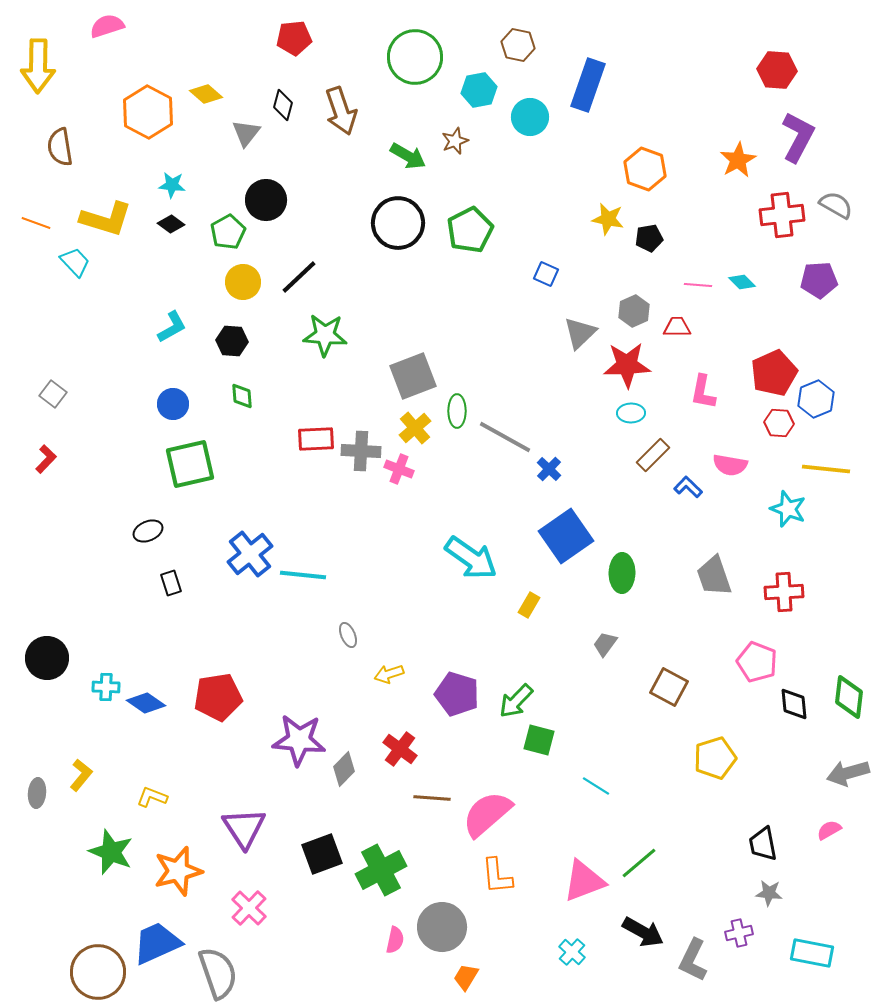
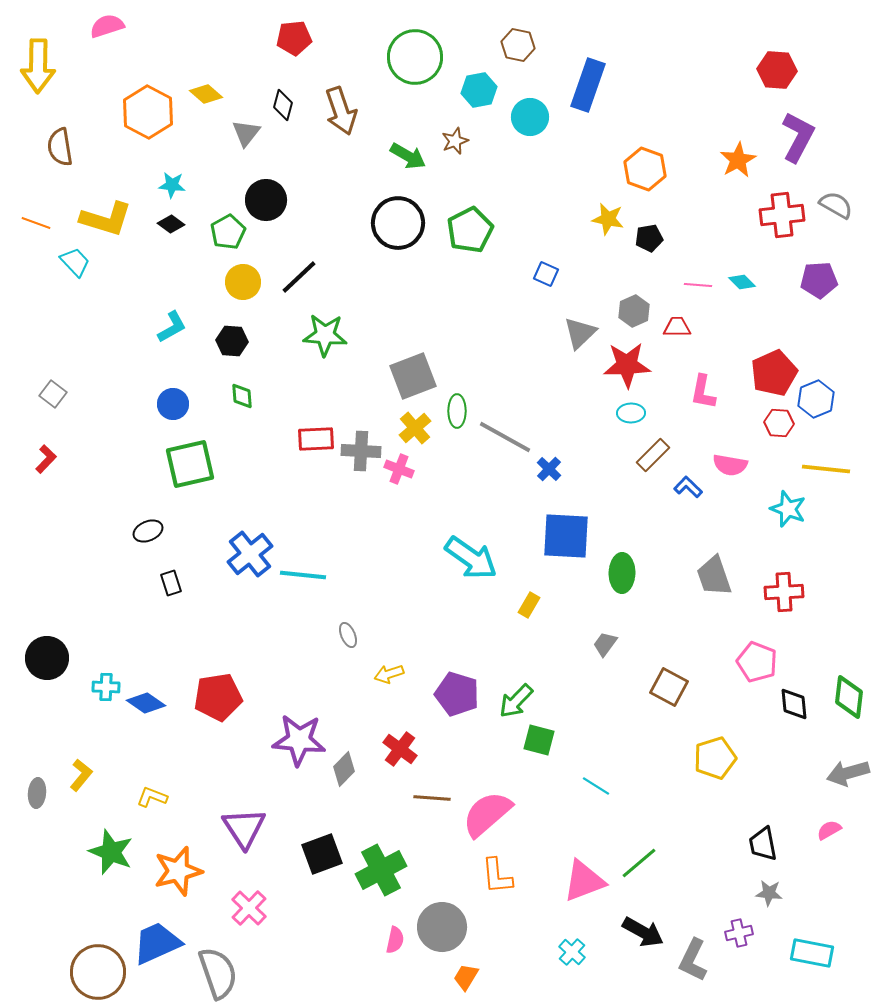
blue square at (566, 536): rotated 38 degrees clockwise
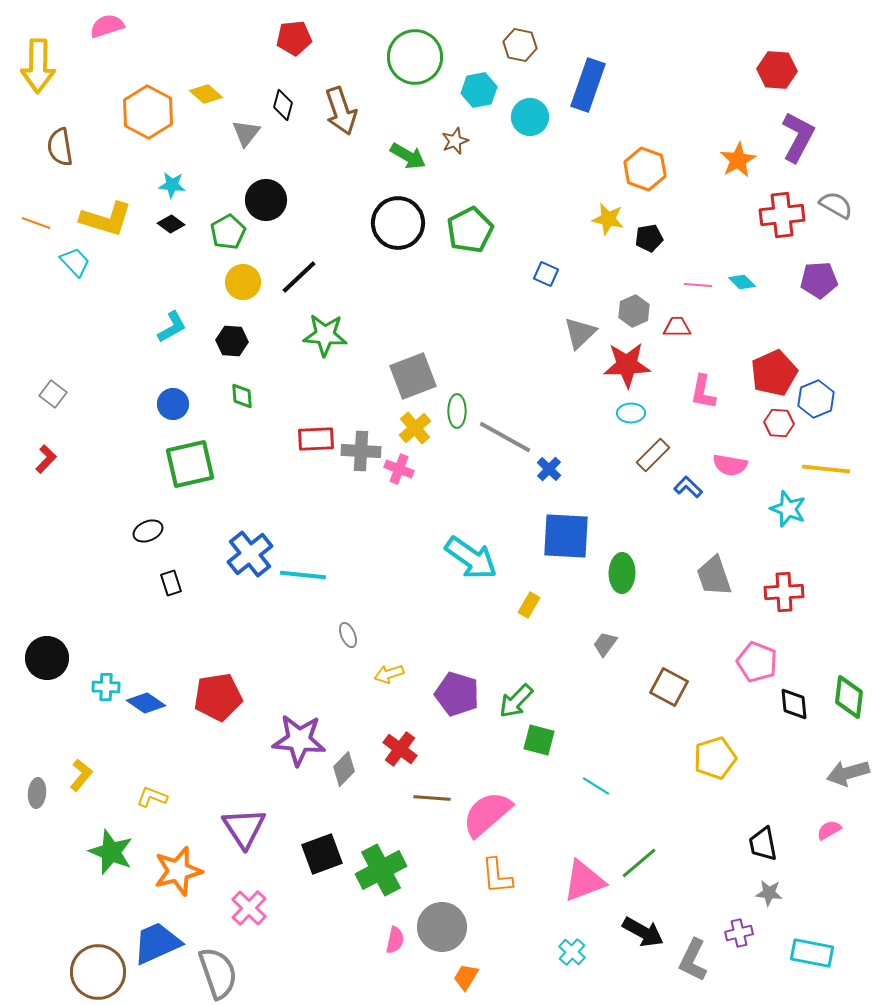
brown hexagon at (518, 45): moved 2 px right
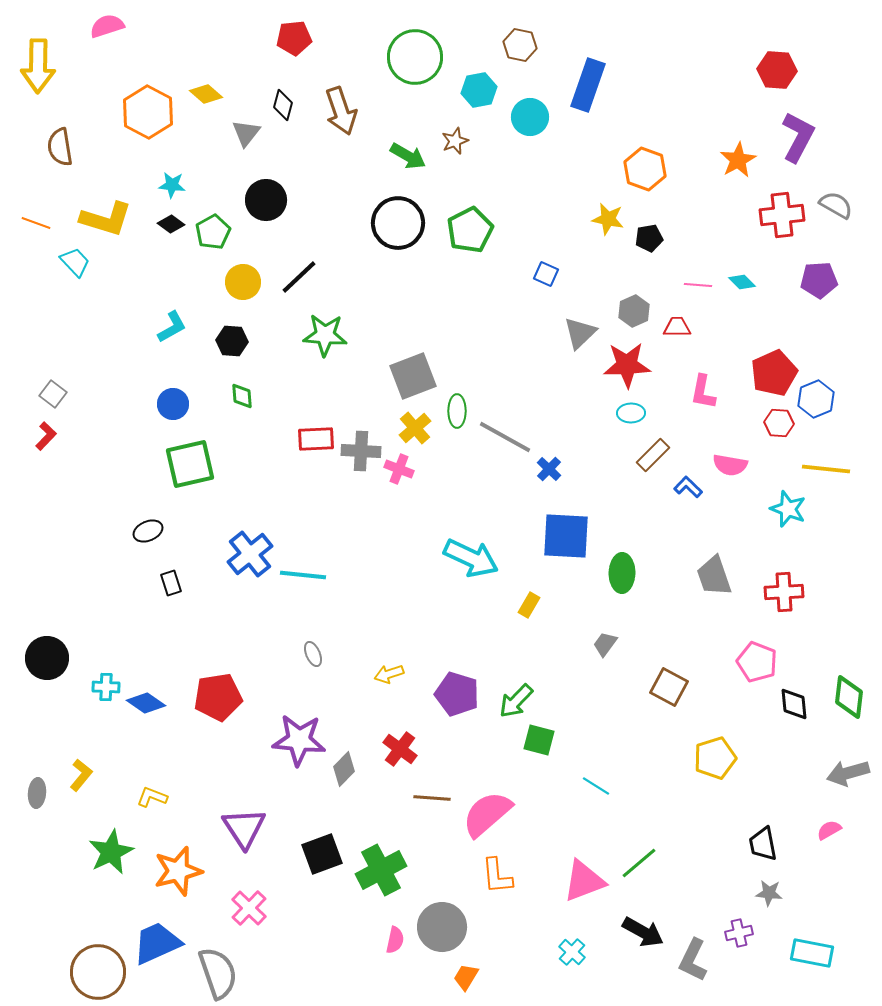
green pentagon at (228, 232): moved 15 px left
red L-shape at (46, 459): moved 23 px up
cyan arrow at (471, 558): rotated 10 degrees counterclockwise
gray ellipse at (348, 635): moved 35 px left, 19 px down
green star at (111, 852): rotated 24 degrees clockwise
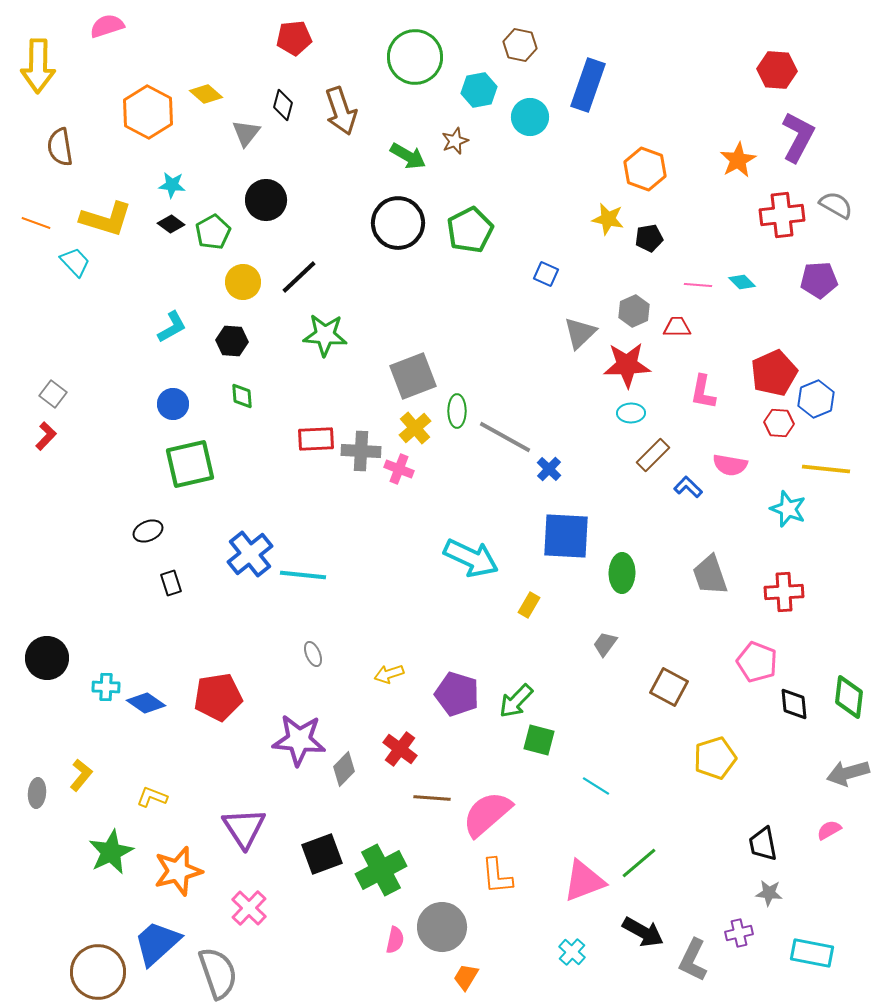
gray trapezoid at (714, 576): moved 4 px left, 1 px up
blue trapezoid at (157, 943): rotated 18 degrees counterclockwise
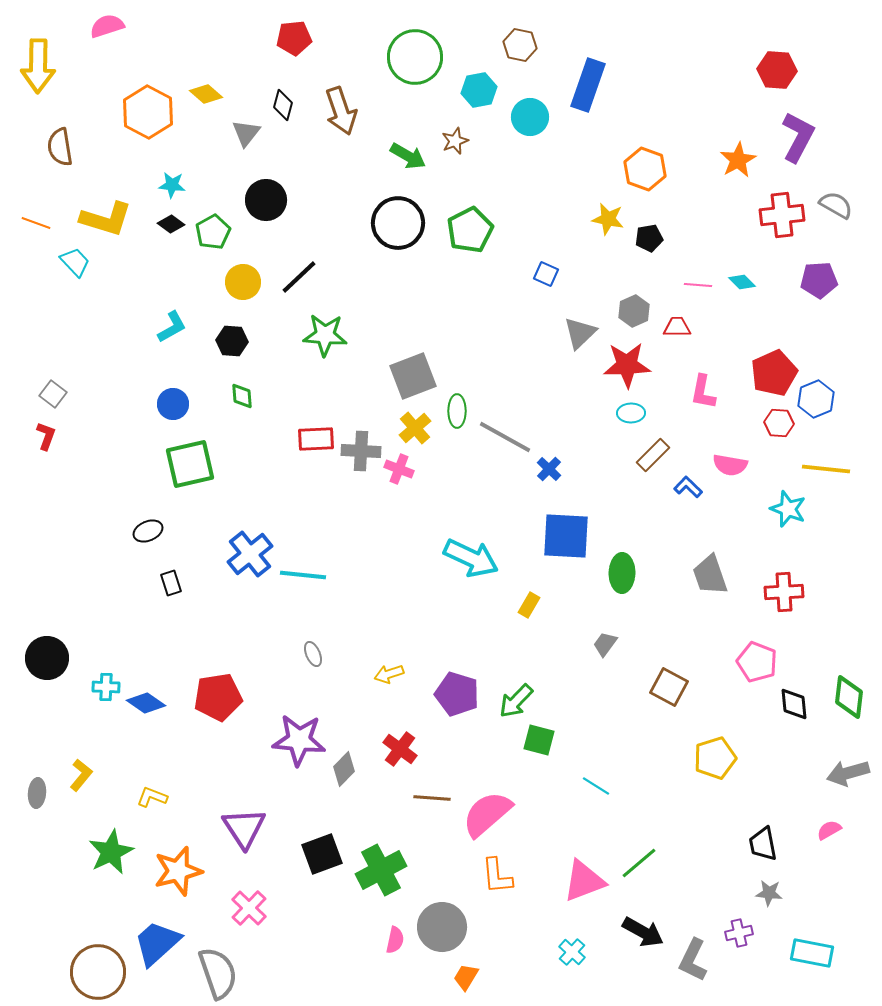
red L-shape at (46, 436): rotated 24 degrees counterclockwise
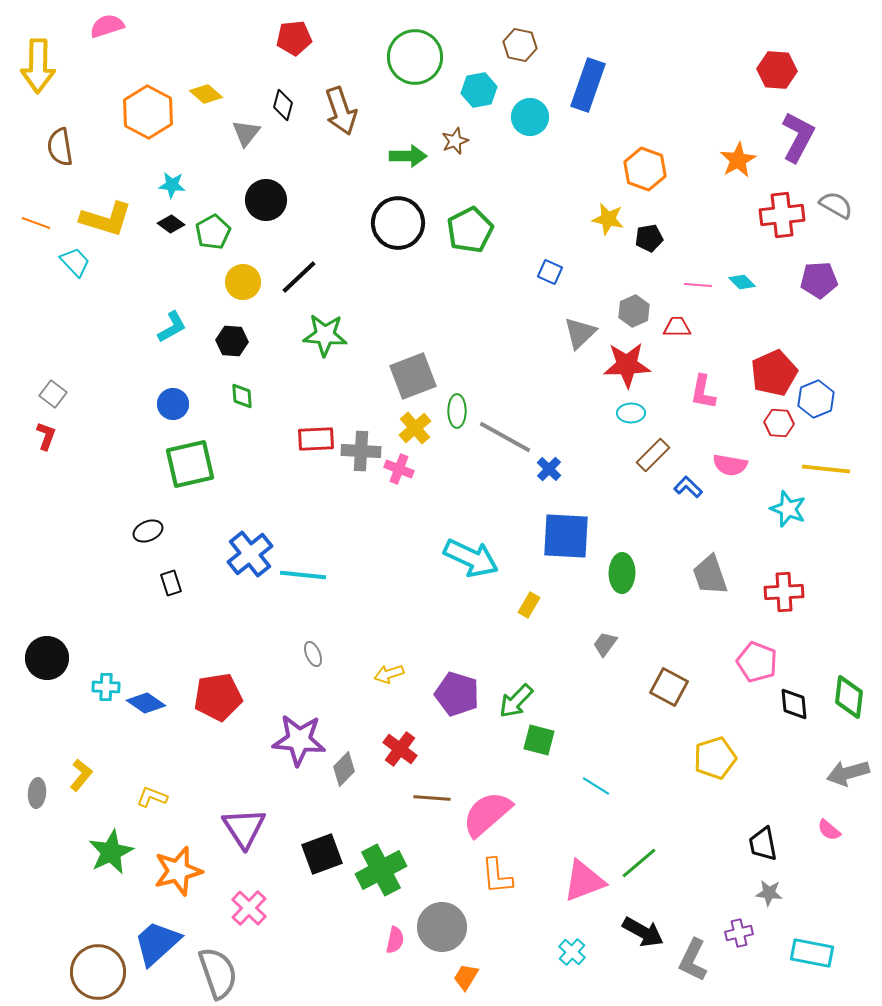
green arrow at (408, 156): rotated 30 degrees counterclockwise
blue square at (546, 274): moved 4 px right, 2 px up
pink semicircle at (829, 830): rotated 110 degrees counterclockwise
